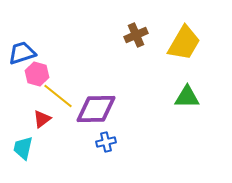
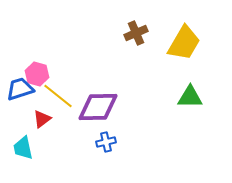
brown cross: moved 2 px up
blue trapezoid: moved 2 px left, 36 px down
green triangle: moved 3 px right
purple diamond: moved 2 px right, 2 px up
cyan trapezoid: rotated 25 degrees counterclockwise
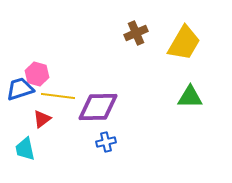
yellow line: rotated 32 degrees counterclockwise
cyan trapezoid: moved 2 px right, 1 px down
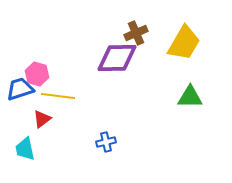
purple diamond: moved 19 px right, 49 px up
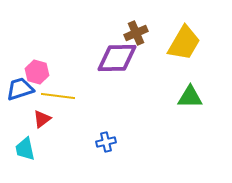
pink hexagon: moved 2 px up
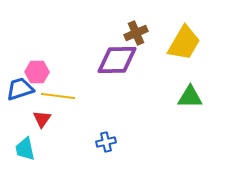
purple diamond: moved 2 px down
pink hexagon: rotated 15 degrees counterclockwise
red triangle: rotated 18 degrees counterclockwise
